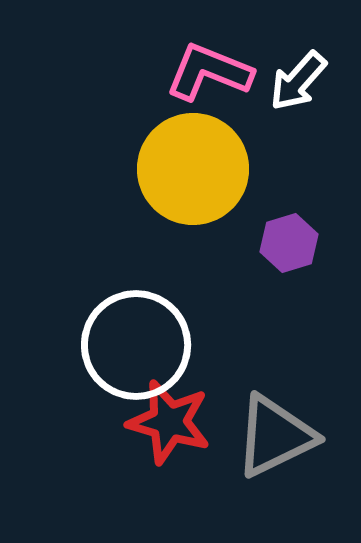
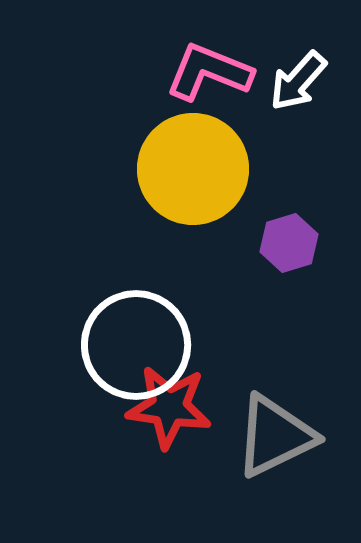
red star: moved 15 px up; rotated 8 degrees counterclockwise
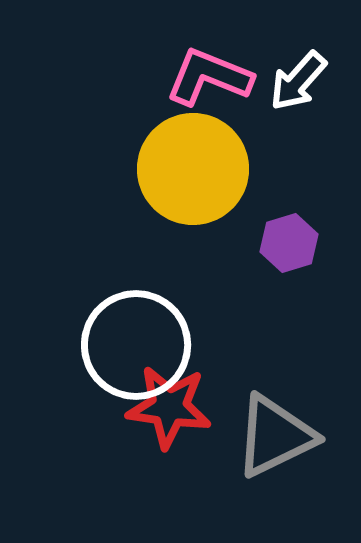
pink L-shape: moved 5 px down
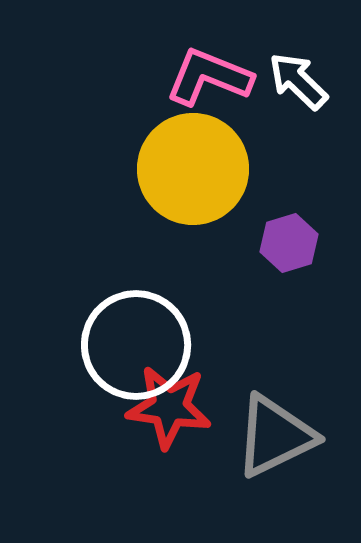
white arrow: rotated 92 degrees clockwise
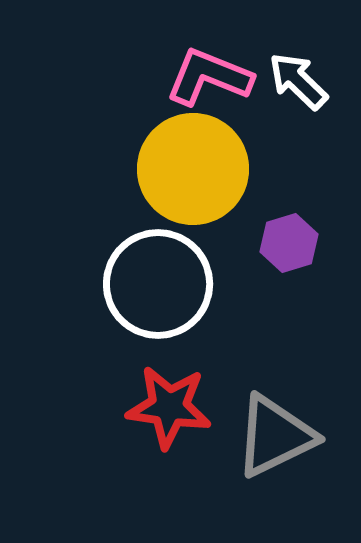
white circle: moved 22 px right, 61 px up
